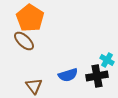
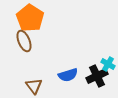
brown ellipse: rotated 25 degrees clockwise
cyan cross: moved 1 px right, 4 px down
black cross: rotated 15 degrees counterclockwise
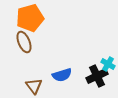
orange pentagon: rotated 24 degrees clockwise
brown ellipse: moved 1 px down
blue semicircle: moved 6 px left
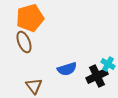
blue semicircle: moved 5 px right, 6 px up
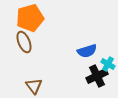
blue semicircle: moved 20 px right, 18 px up
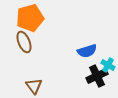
cyan cross: moved 1 px down
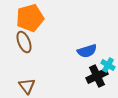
brown triangle: moved 7 px left
